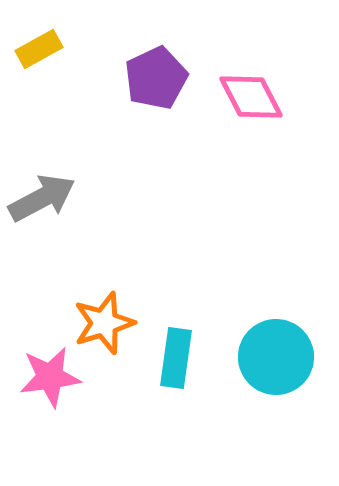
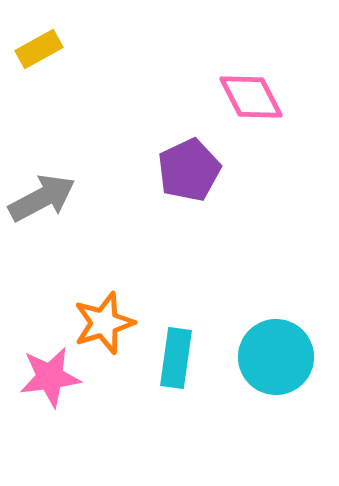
purple pentagon: moved 33 px right, 92 px down
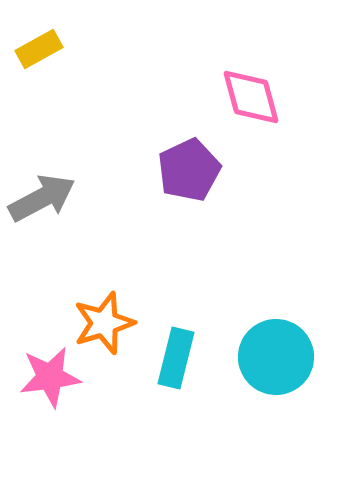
pink diamond: rotated 12 degrees clockwise
cyan rectangle: rotated 6 degrees clockwise
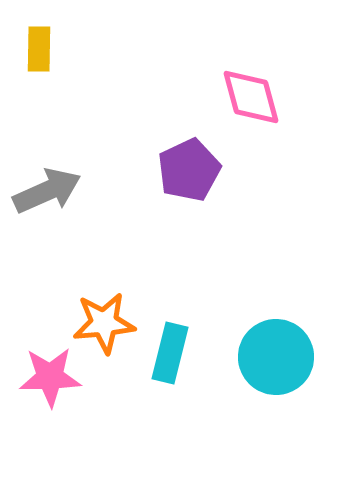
yellow rectangle: rotated 60 degrees counterclockwise
gray arrow: moved 5 px right, 7 px up; rotated 4 degrees clockwise
orange star: rotated 12 degrees clockwise
cyan rectangle: moved 6 px left, 5 px up
pink star: rotated 6 degrees clockwise
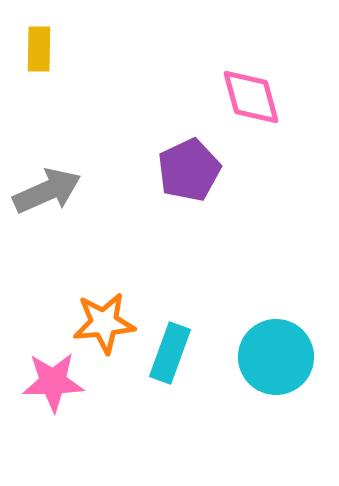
cyan rectangle: rotated 6 degrees clockwise
pink star: moved 3 px right, 5 px down
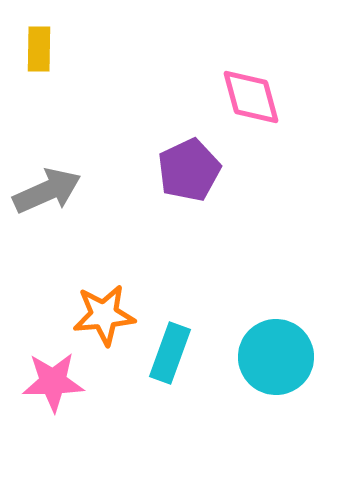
orange star: moved 8 px up
